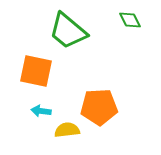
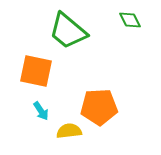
cyan arrow: rotated 132 degrees counterclockwise
yellow semicircle: moved 2 px right, 1 px down
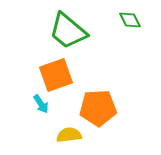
orange square: moved 20 px right, 4 px down; rotated 32 degrees counterclockwise
orange pentagon: moved 1 px left, 1 px down
cyan arrow: moved 7 px up
yellow semicircle: moved 4 px down
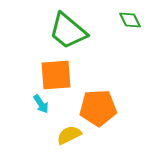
orange square: rotated 16 degrees clockwise
yellow semicircle: rotated 20 degrees counterclockwise
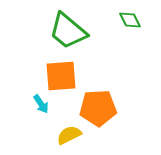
orange square: moved 5 px right, 1 px down
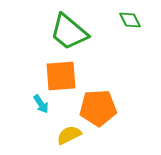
green trapezoid: moved 1 px right, 1 px down
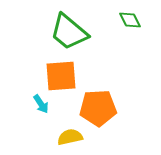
yellow semicircle: moved 1 px right, 2 px down; rotated 15 degrees clockwise
